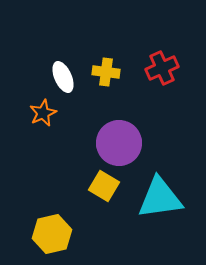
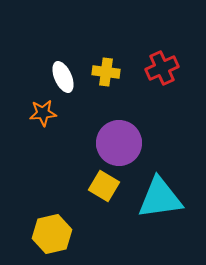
orange star: rotated 20 degrees clockwise
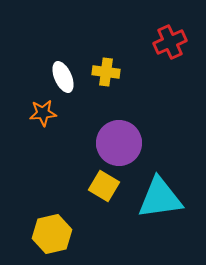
red cross: moved 8 px right, 26 px up
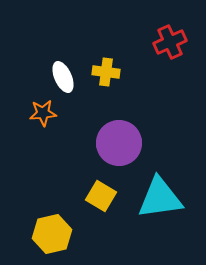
yellow square: moved 3 px left, 10 px down
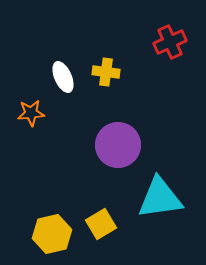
orange star: moved 12 px left
purple circle: moved 1 px left, 2 px down
yellow square: moved 28 px down; rotated 28 degrees clockwise
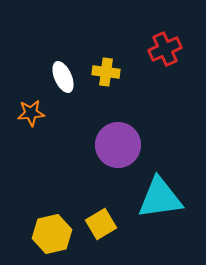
red cross: moved 5 px left, 7 px down
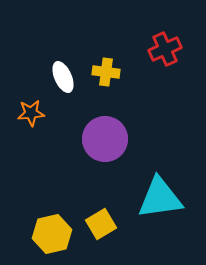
purple circle: moved 13 px left, 6 px up
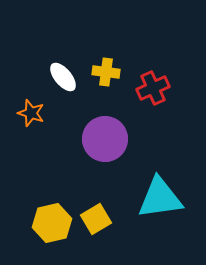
red cross: moved 12 px left, 39 px down
white ellipse: rotated 16 degrees counterclockwise
orange star: rotated 24 degrees clockwise
yellow square: moved 5 px left, 5 px up
yellow hexagon: moved 11 px up
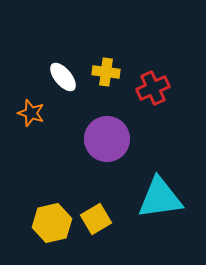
purple circle: moved 2 px right
